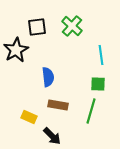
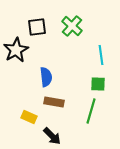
blue semicircle: moved 2 px left
brown rectangle: moved 4 px left, 3 px up
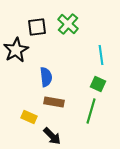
green cross: moved 4 px left, 2 px up
green square: rotated 21 degrees clockwise
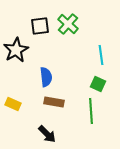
black square: moved 3 px right, 1 px up
green line: rotated 20 degrees counterclockwise
yellow rectangle: moved 16 px left, 13 px up
black arrow: moved 5 px left, 2 px up
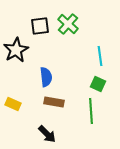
cyan line: moved 1 px left, 1 px down
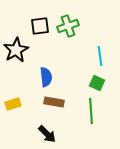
green cross: moved 2 px down; rotated 30 degrees clockwise
green square: moved 1 px left, 1 px up
yellow rectangle: rotated 42 degrees counterclockwise
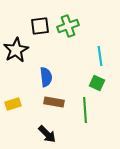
green line: moved 6 px left, 1 px up
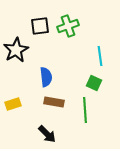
green square: moved 3 px left
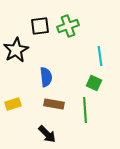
brown rectangle: moved 2 px down
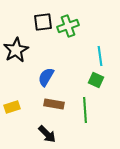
black square: moved 3 px right, 4 px up
blue semicircle: rotated 144 degrees counterclockwise
green square: moved 2 px right, 3 px up
yellow rectangle: moved 1 px left, 3 px down
